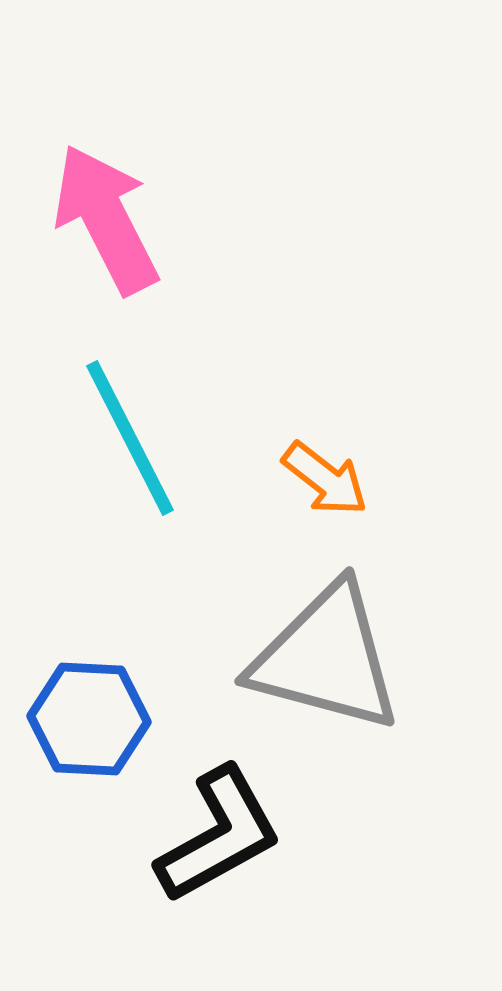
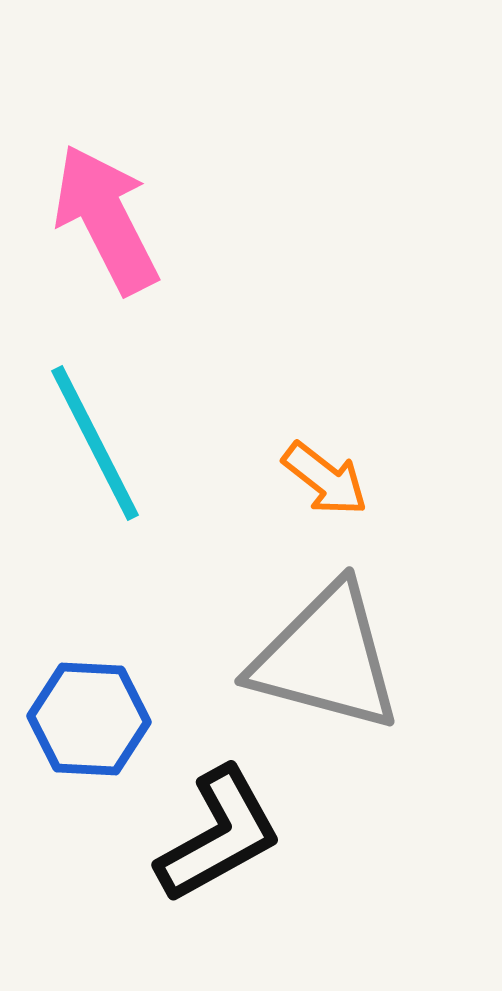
cyan line: moved 35 px left, 5 px down
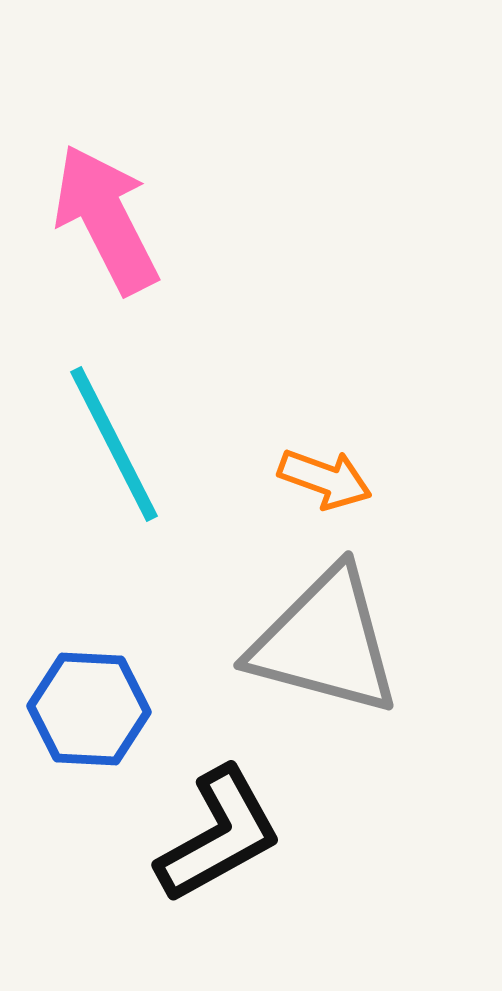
cyan line: moved 19 px right, 1 px down
orange arrow: rotated 18 degrees counterclockwise
gray triangle: moved 1 px left, 16 px up
blue hexagon: moved 10 px up
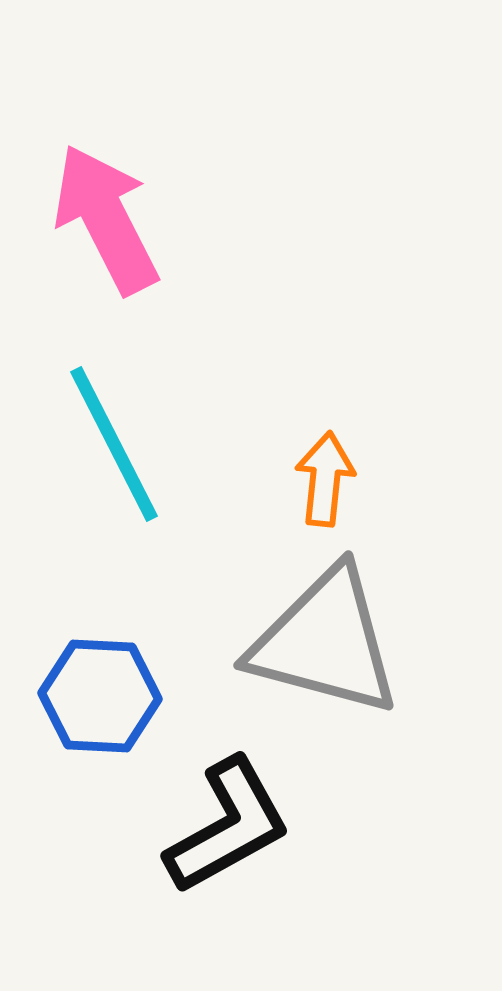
orange arrow: rotated 104 degrees counterclockwise
blue hexagon: moved 11 px right, 13 px up
black L-shape: moved 9 px right, 9 px up
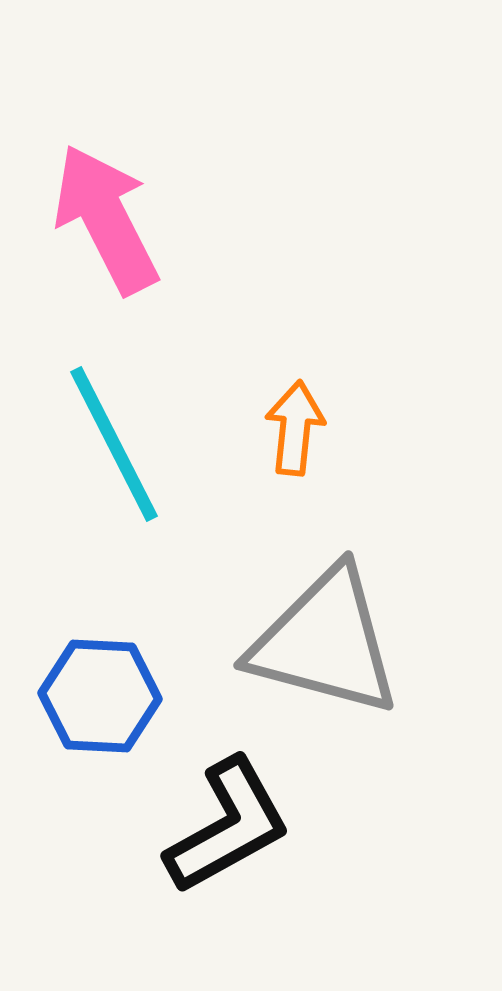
orange arrow: moved 30 px left, 51 px up
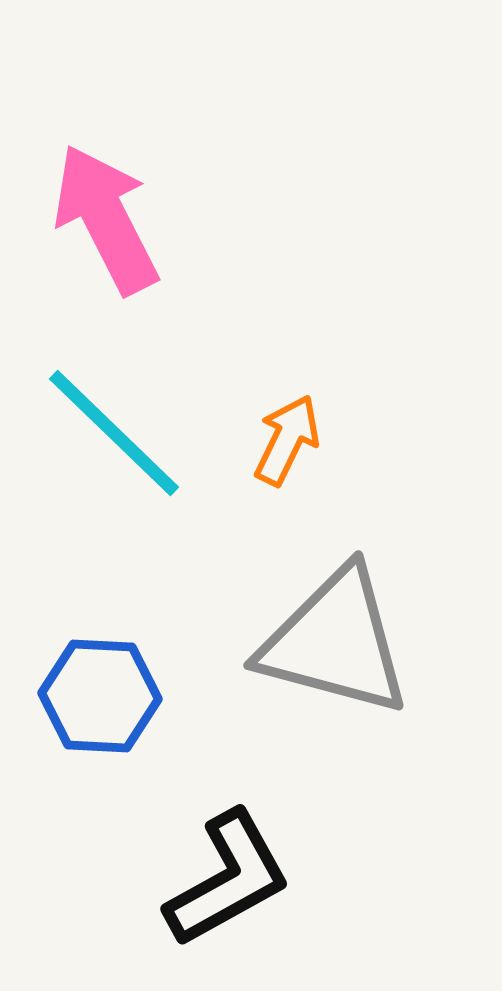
orange arrow: moved 8 px left, 12 px down; rotated 20 degrees clockwise
cyan line: moved 11 px up; rotated 19 degrees counterclockwise
gray triangle: moved 10 px right
black L-shape: moved 53 px down
